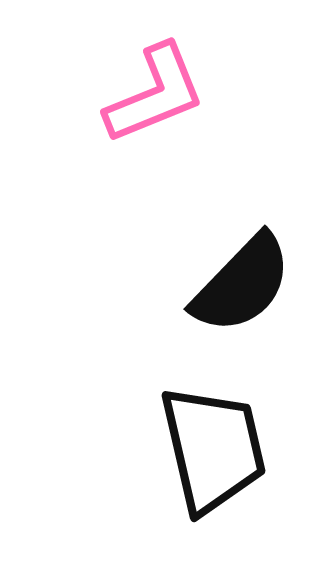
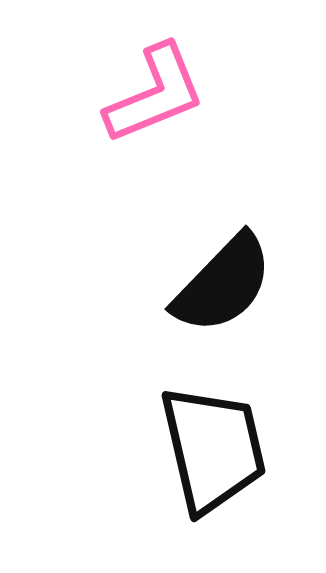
black semicircle: moved 19 px left
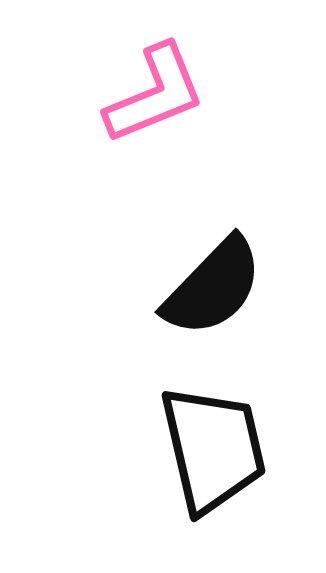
black semicircle: moved 10 px left, 3 px down
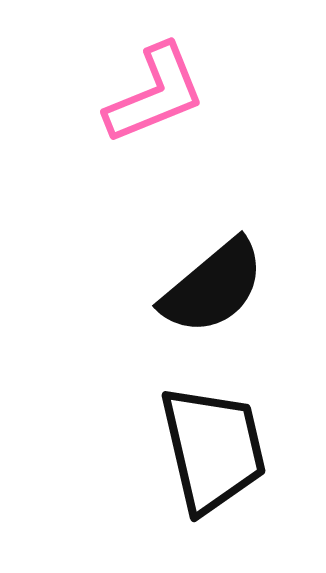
black semicircle: rotated 6 degrees clockwise
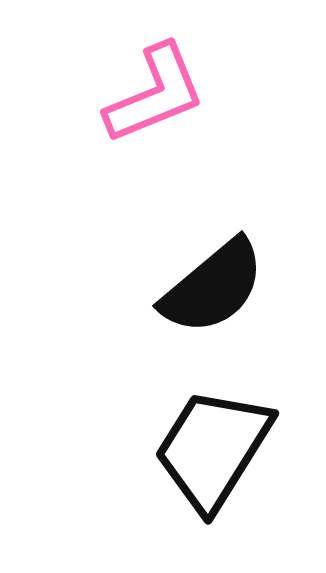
black trapezoid: rotated 135 degrees counterclockwise
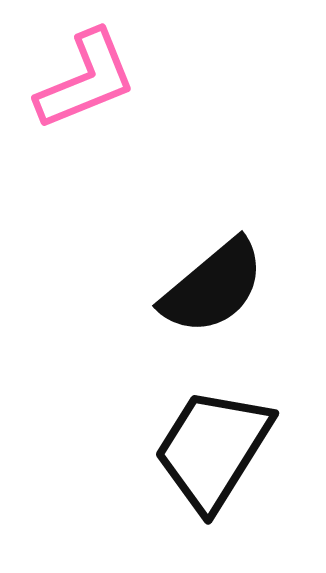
pink L-shape: moved 69 px left, 14 px up
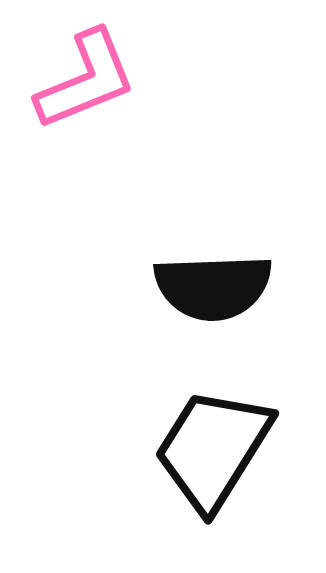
black semicircle: rotated 38 degrees clockwise
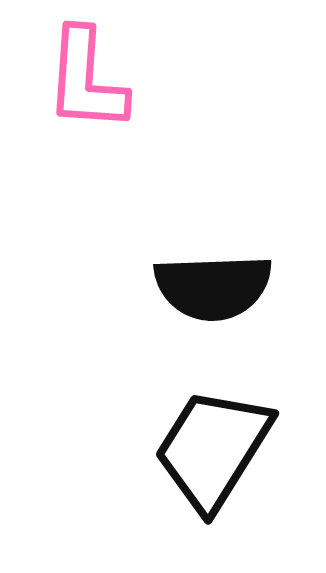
pink L-shape: rotated 116 degrees clockwise
